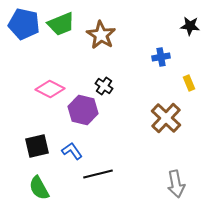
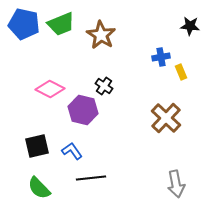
yellow rectangle: moved 8 px left, 11 px up
black line: moved 7 px left, 4 px down; rotated 8 degrees clockwise
green semicircle: rotated 15 degrees counterclockwise
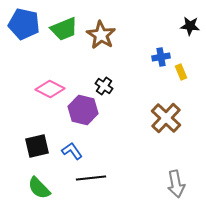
green trapezoid: moved 3 px right, 5 px down
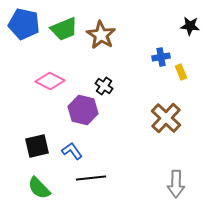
pink diamond: moved 8 px up
gray arrow: rotated 12 degrees clockwise
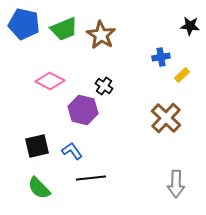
yellow rectangle: moved 1 px right, 3 px down; rotated 70 degrees clockwise
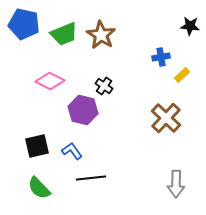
green trapezoid: moved 5 px down
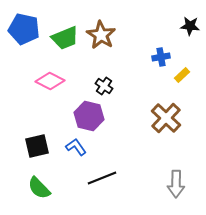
blue pentagon: moved 5 px down
green trapezoid: moved 1 px right, 4 px down
purple hexagon: moved 6 px right, 6 px down
blue L-shape: moved 4 px right, 4 px up
black line: moved 11 px right; rotated 16 degrees counterclockwise
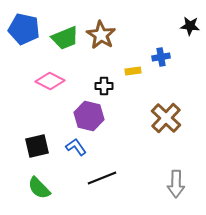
yellow rectangle: moved 49 px left, 4 px up; rotated 35 degrees clockwise
black cross: rotated 36 degrees counterclockwise
